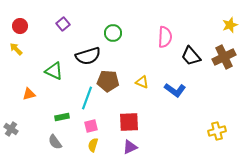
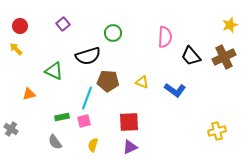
pink square: moved 7 px left, 5 px up
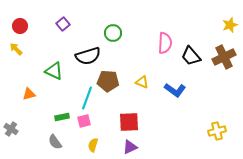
pink semicircle: moved 6 px down
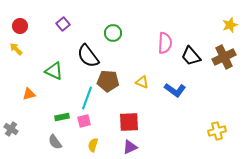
black semicircle: rotated 70 degrees clockwise
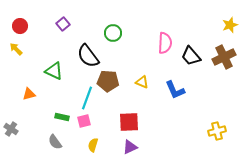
blue L-shape: rotated 30 degrees clockwise
green rectangle: rotated 24 degrees clockwise
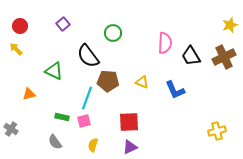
black trapezoid: rotated 10 degrees clockwise
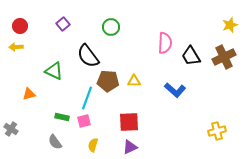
green circle: moved 2 px left, 6 px up
yellow arrow: moved 2 px up; rotated 48 degrees counterclockwise
yellow triangle: moved 8 px left, 1 px up; rotated 24 degrees counterclockwise
blue L-shape: rotated 25 degrees counterclockwise
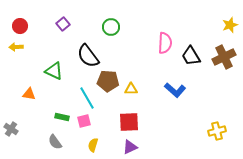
yellow triangle: moved 3 px left, 8 px down
orange triangle: rotated 24 degrees clockwise
cyan line: rotated 50 degrees counterclockwise
